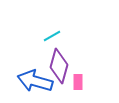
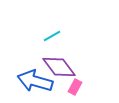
purple diamond: moved 1 px down; rotated 52 degrees counterclockwise
pink rectangle: moved 3 px left, 5 px down; rotated 28 degrees clockwise
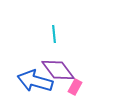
cyan line: moved 2 px right, 2 px up; rotated 66 degrees counterclockwise
purple diamond: moved 1 px left, 3 px down
